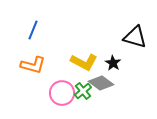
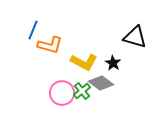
orange L-shape: moved 17 px right, 20 px up
green cross: moved 1 px left
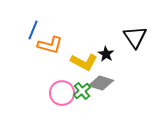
black triangle: rotated 40 degrees clockwise
black star: moved 7 px left, 9 px up
gray diamond: rotated 20 degrees counterclockwise
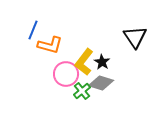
black star: moved 4 px left, 8 px down
yellow L-shape: rotated 100 degrees clockwise
pink circle: moved 4 px right, 19 px up
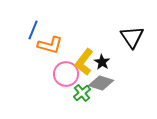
black triangle: moved 3 px left
green cross: moved 2 px down
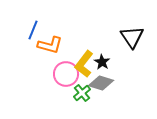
yellow L-shape: moved 2 px down
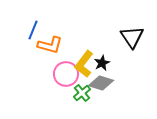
black star: moved 1 px down; rotated 14 degrees clockwise
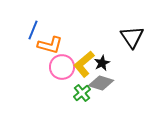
yellow L-shape: rotated 12 degrees clockwise
pink circle: moved 4 px left, 7 px up
